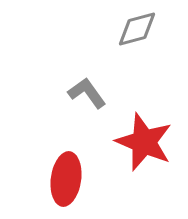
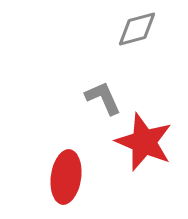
gray L-shape: moved 16 px right, 5 px down; rotated 12 degrees clockwise
red ellipse: moved 2 px up
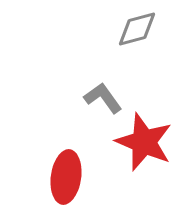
gray L-shape: rotated 12 degrees counterclockwise
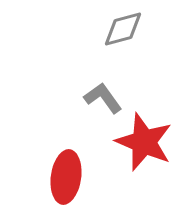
gray diamond: moved 14 px left
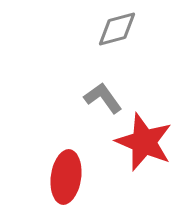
gray diamond: moved 6 px left
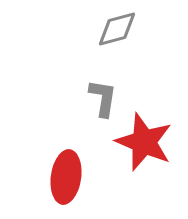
gray L-shape: rotated 45 degrees clockwise
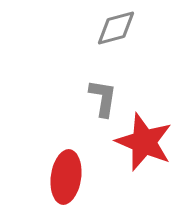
gray diamond: moved 1 px left, 1 px up
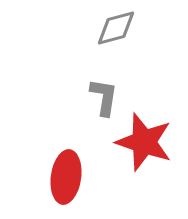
gray L-shape: moved 1 px right, 1 px up
red star: rotated 4 degrees counterclockwise
